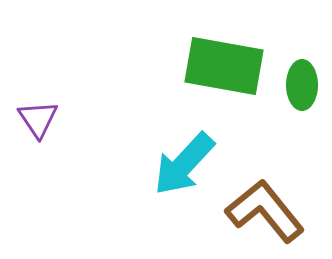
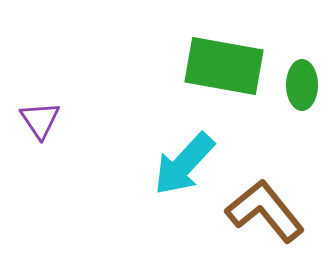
purple triangle: moved 2 px right, 1 px down
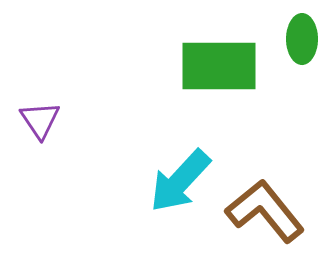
green rectangle: moved 5 px left; rotated 10 degrees counterclockwise
green ellipse: moved 46 px up
cyan arrow: moved 4 px left, 17 px down
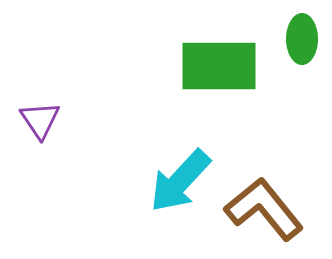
brown L-shape: moved 1 px left, 2 px up
